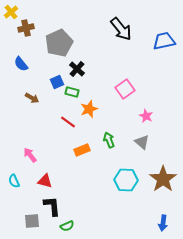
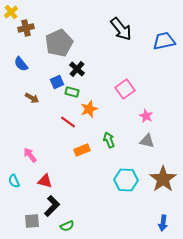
gray triangle: moved 5 px right, 1 px up; rotated 28 degrees counterclockwise
black L-shape: rotated 50 degrees clockwise
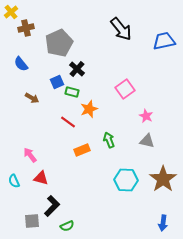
red triangle: moved 4 px left, 3 px up
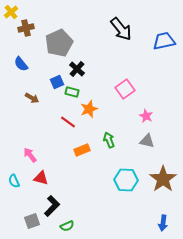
gray square: rotated 14 degrees counterclockwise
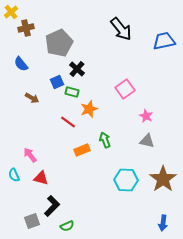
green arrow: moved 4 px left
cyan semicircle: moved 6 px up
